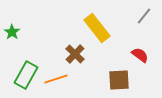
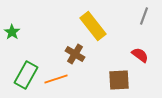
gray line: rotated 18 degrees counterclockwise
yellow rectangle: moved 4 px left, 2 px up
brown cross: rotated 12 degrees counterclockwise
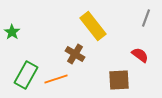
gray line: moved 2 px right, 2 px down
